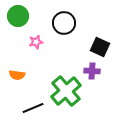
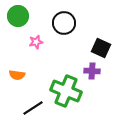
black square: moved 1 px right, 1 px down
green cross: rotated 28 degrees counterclockwise
black line: rotated 10 degrees counterclockwise
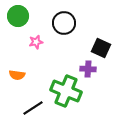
purple cross: moved 4 px left, 2 px up
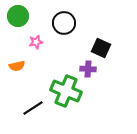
orange semicircle: moved 9 px up; rotated 21 degrees counterclockwise
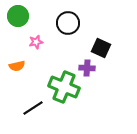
black circle: moved 4 px right
purple cross: moved 1 px left, 1 px up
green cross: moved 2 px left, 4 px up
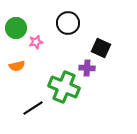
green circle: moved 2 px left, 12 px down
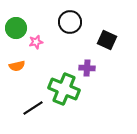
black circle: moved 2 px right, 1 px up
black square: moved 6 px right, 8 px up
green cross: moved 2 px down
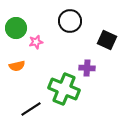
black circle: moved 1 px up
black line: moved 2 px left, 1 px down
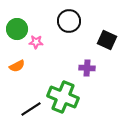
black circle: moved 1 px left
green circle: moved 1 px right, 1 px down
pink star: rotated 16 degrees clockwise
orange semicircle: rotated 14 degrees counterclockwise
green cross: moved 1 px left, 8 px down
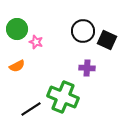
black circle: moved 14 px right, 10 px down
pink star: rotated 16 degrees clockwise
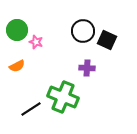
green circle: moved 1 px down
